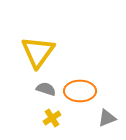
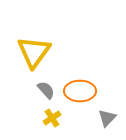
yellow triangle: moved 4 px left
gray semicircle: moved 1 px down; rotated 30 degrees clockwise
gray triangle: rotated 24 degrees counterclockwise
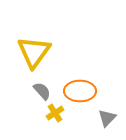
gray semicircle: moved 4 px left, 1 px down
yellow cross: moved 3 px right, 5 px up
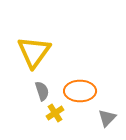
gray semicircle: rotated 24 degrees clockwise
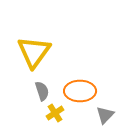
gray triangle: moved 2 px left, 3 px up
